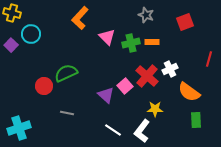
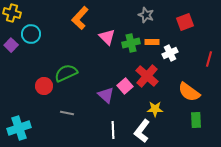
white cross: moved 16 px up
white line: rotated 54 degrees clockwise
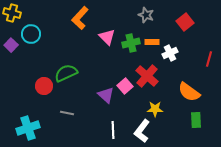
red square: rotated 18 degrees counterclockwise
cyan cross: moved 9 px right
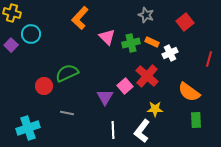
orange rectangle: rotated 24 degrees clockwise
green semicircle: moved 1 px right
purple triangle: moved 1 px left, 2 px down; rotated 18 degrees clockwise
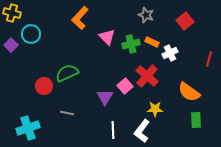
red square: moved 1 px up
green cross: moved 1 px down
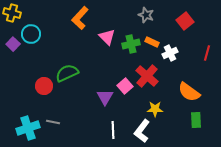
purple square: moved 2 px right, 1 px up
red line: moved 2 px left, 6 px up
gray line: moved 14 px left, 9 px down
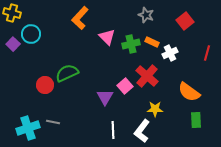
red circle: moved 1 px right, 1 px up
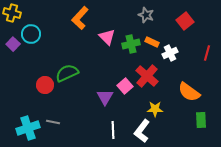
green rectangle: moved 5 px right
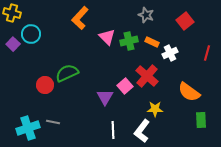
green cross: moved 2 px left, 3 px up
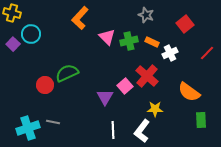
red square: moved 3 px down
red line: rotated 28 degrees clockwise
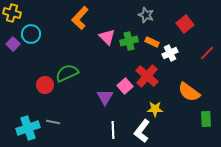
green rectangle: moved 5 px right, 1 px up
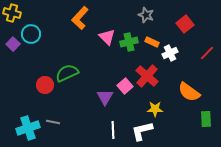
green cross: moved 1 px down
white L-shape: rotated 40 degrees clockwise
